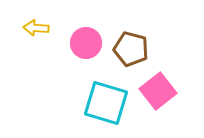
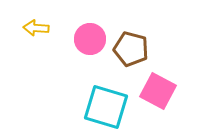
pink circle: moved 4 px right, 4 px up
pink square: rotated 24 degrees counterclockwise
cyan square: moved 4 px down
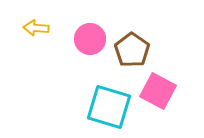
brown pentagon: moved 1 px right, 1 px down; rotated 20 degrees clockwise
cyan square: moved 3 px right
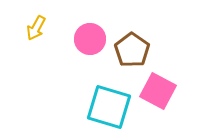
yellow arrow: rotated 65 degrees counterclockwise
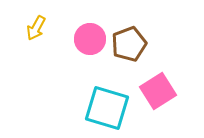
brown pentagon: moved 3 px left, 6 px up; rotated 16 degrees clockwise
pink square: rotated 30 degrees clockwise
cyan square: moved 2 px left, 1 px down
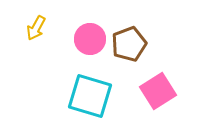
cyan square: moved 17 px left, 12 px up
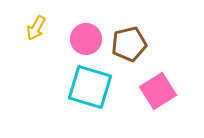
pink circle: moved 4 px left
brown pentagon: rotated 8 degrees clockwise
cyan square: moved 9 px up
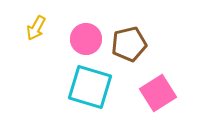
pink square: moved 2 px down
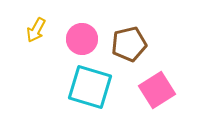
yellow arrow: moved 2 px down
pink circle: moved 4 px left
pink square: moved 1 px left, 3 px up
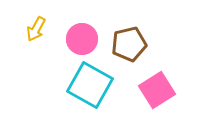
yellow arrow: moved 1 px up
cyan square: moved 2 px up; rotated 12 degrees clockwise
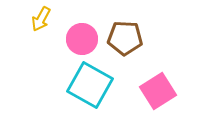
yellow arrow: moved 5 px right, 10 px up
brown pentagon: moved 4 px left, 6 px up; rotated 16 degrees clockwise
pink square: moved 1 px right, 1 px down
